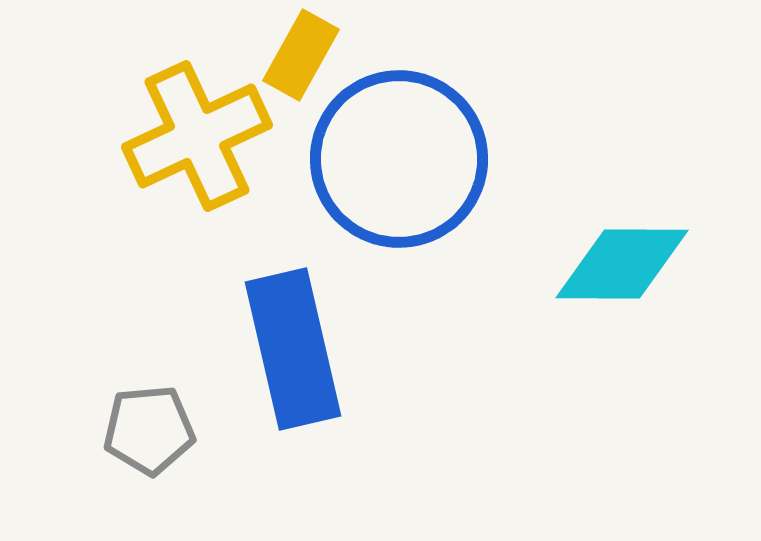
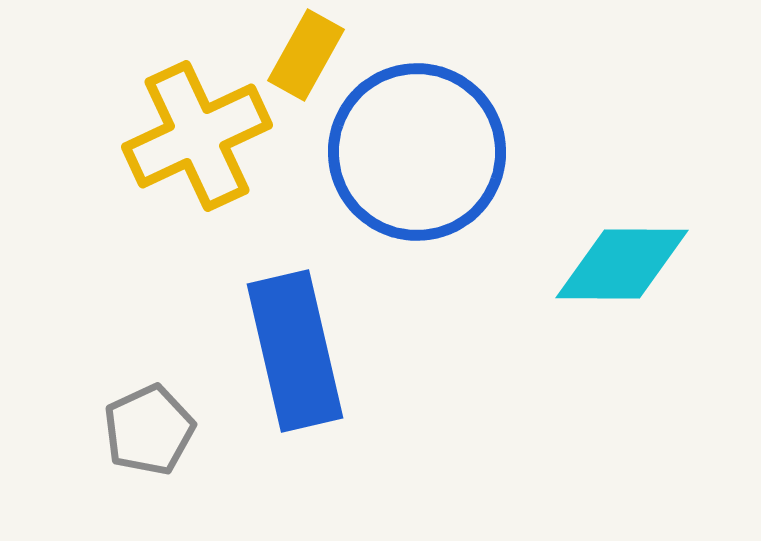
yellow rectangle: moved 5 px right
blue circle: moved 18 px right, 7 px up
blue rectangle: moved 2 px right, 2 px down
gray pentagon: rotated 20 degrees counterclockwise
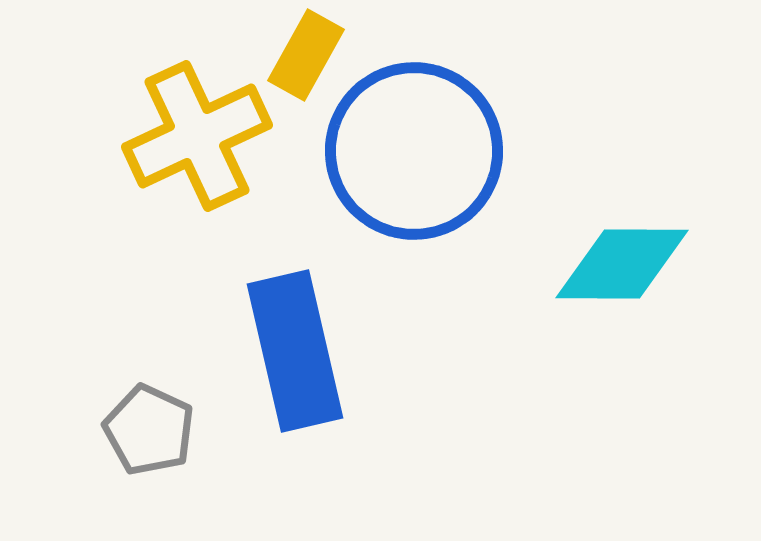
blue circle: moved 3 px left, 1 px up
gray pentagon: rotated 22 degrees counterclockwise
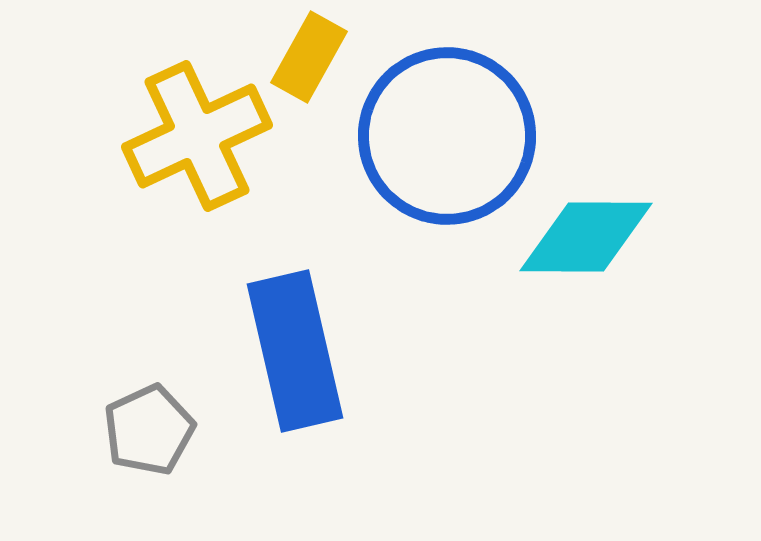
yellow rectangle: moved 3 px right, 2 px down
blue circle: moved 33 px right, 15 px up
cyan diamond: moved 36 px left, 27 px up
gray pentagon: rotated 22 degrees clockwise
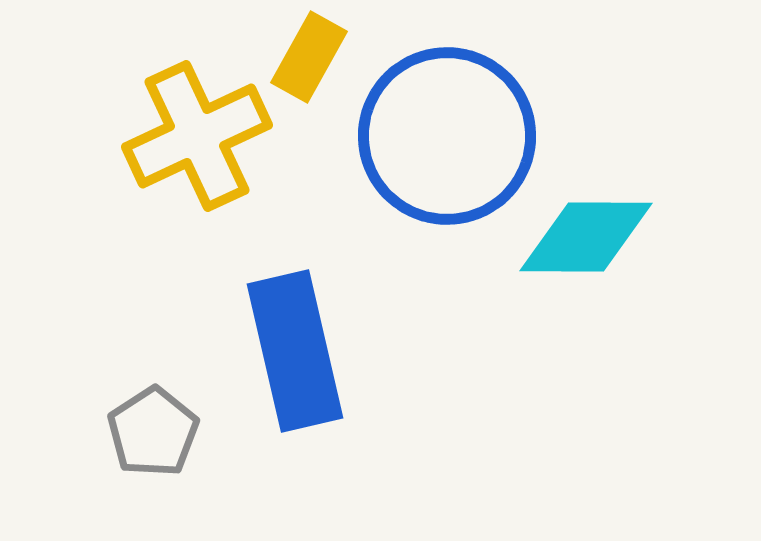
gray pentagon: moved 4 px right, 2 px down; rotated 8 degrees counterclockwise
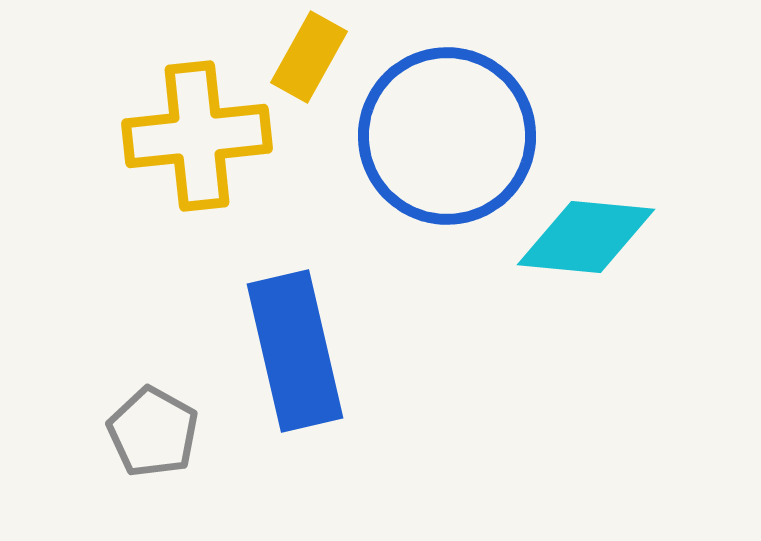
yellow cross: rotated 19 degrees clockwise
cyan diamond: rotated 5 degrees clockwise
gray pentagon: rotated 10 degrees counterclockwise
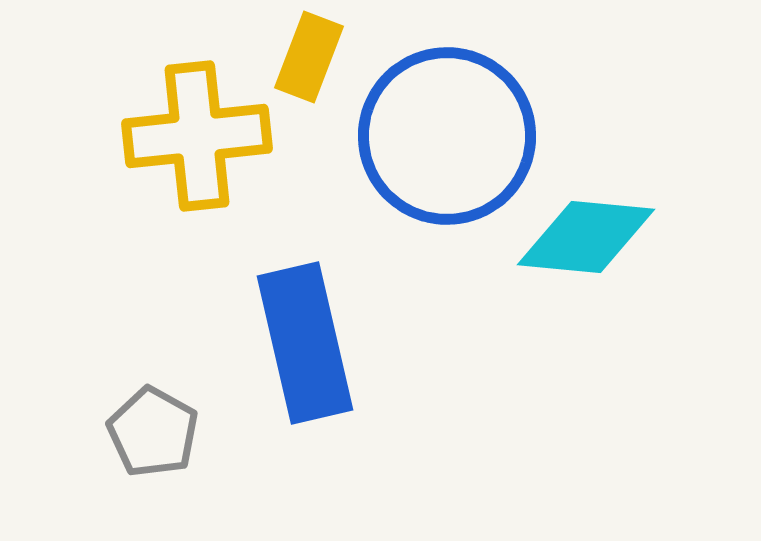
yellow rectangle: rotated 8 degrees counterclockwise
blue rectangle: moved 10 px right, 8 px up
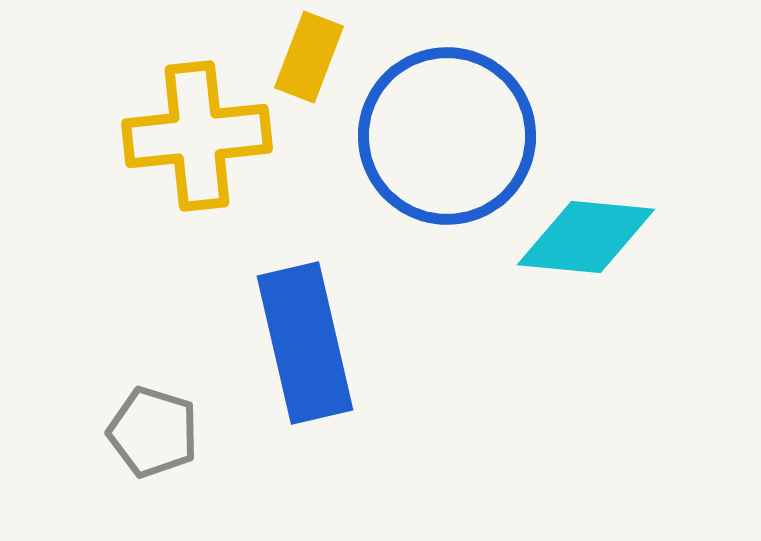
gray pentagon: rotated 12 degrees counterclockwise
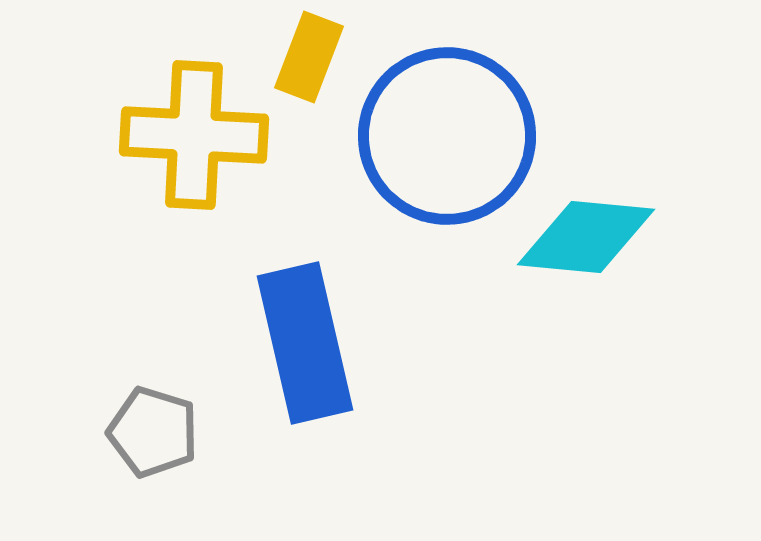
yellow cross: moved 3 px left, 1 px up; rotated 9 degrees clockwise
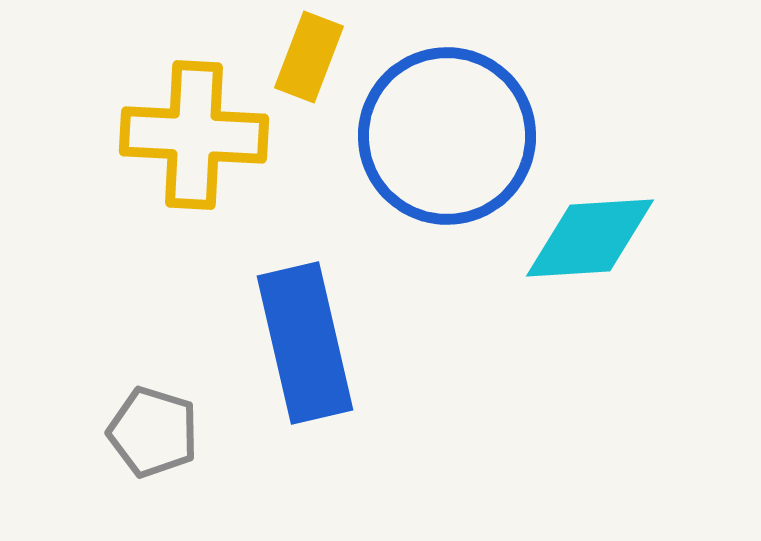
cyan diamond: moved 4 px right, 1 px down; rotated 9 degrees counterclockwise
